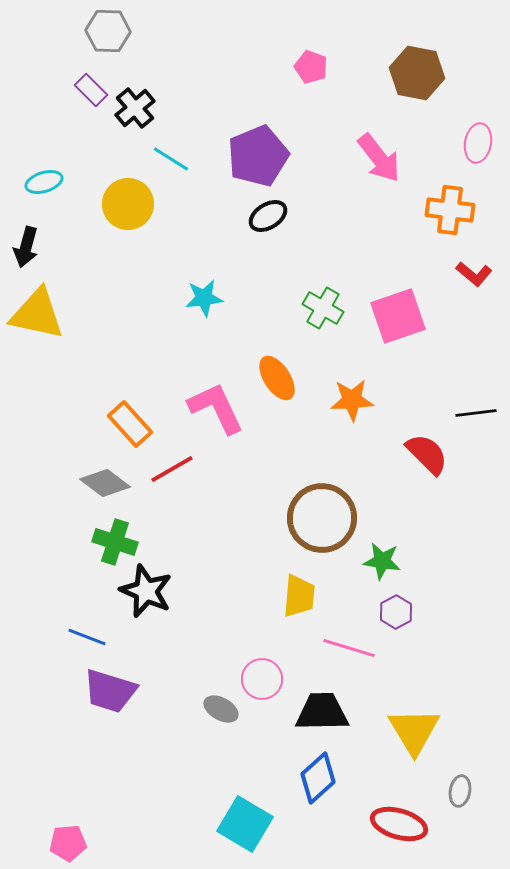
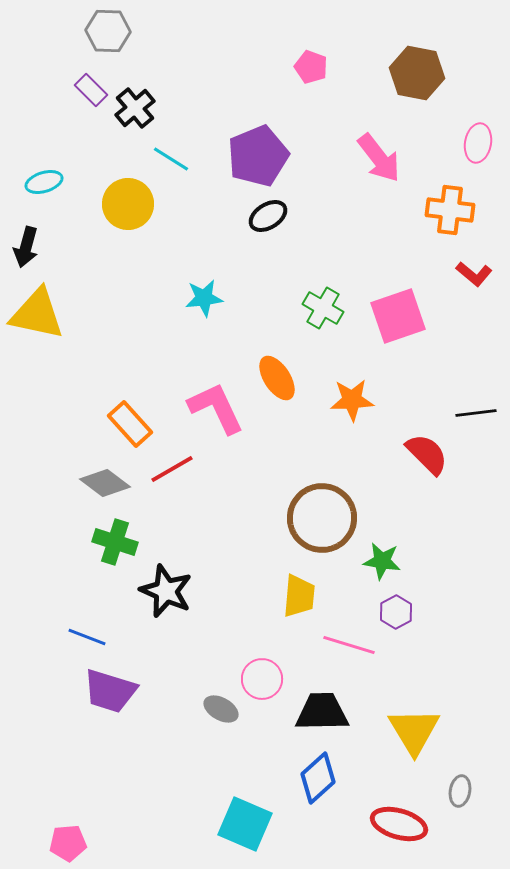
black star at (146, 591): moved 20 px right
pink line at (349, 648): moved 3 px up
cyan square at (245, 824): rotated 8 degrees counterclockwise
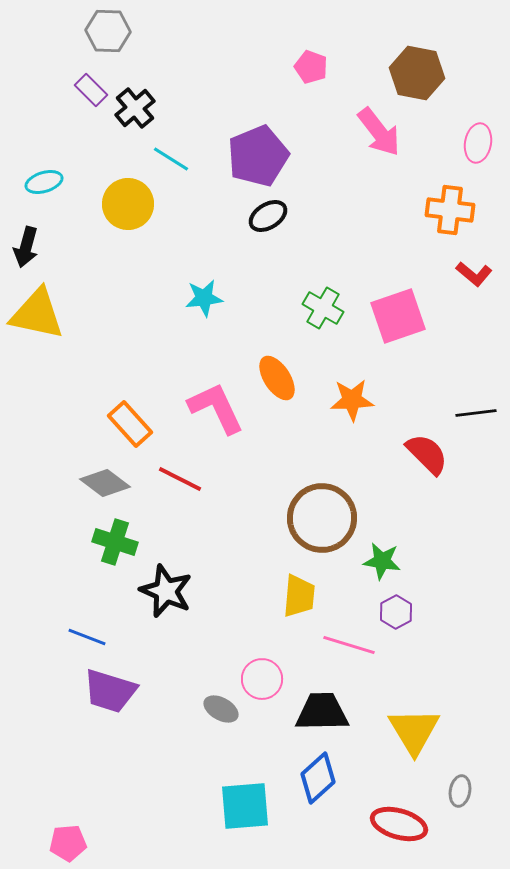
pink arrow at (379, 158): moved 26 px up
red line at (172, 469): moved 8 px right, 10 px down; rotated 57 degrees clockwise
cyan square at (245, 824): moved 18 px up; rotated 28 degrees counterclockwise
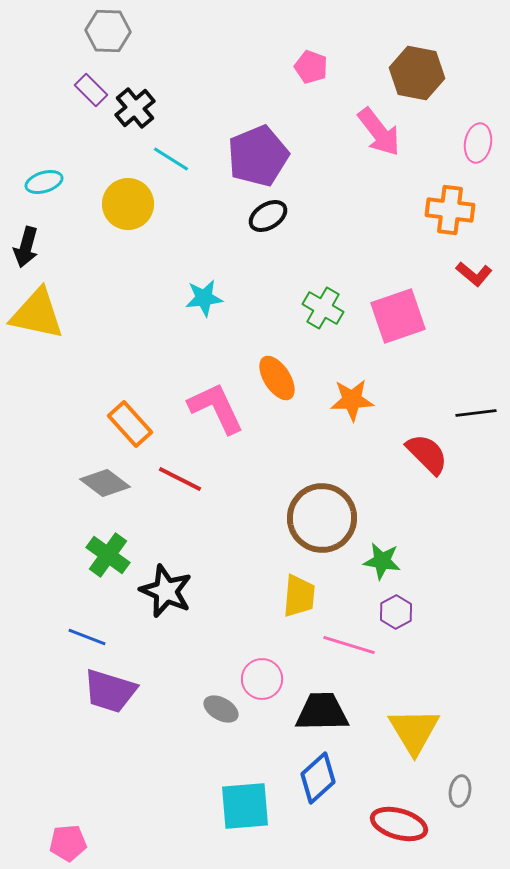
green cross at (115, 542): moved 7 px left, 13 px down; rotated 18 degrees clockwise
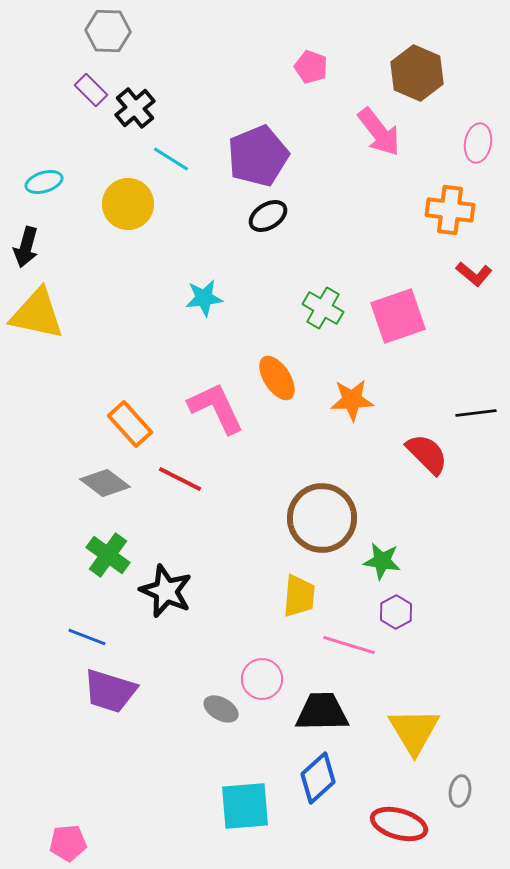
brown hexagon at (417, 73): rotated 12 degrees clockwise
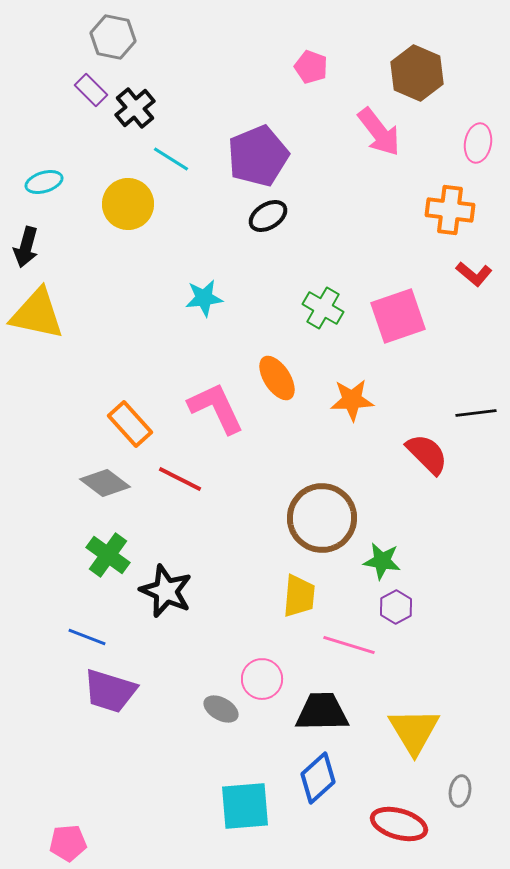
gray hexagon at (108, 31): moved 5 px right, 6 px down; rotated 9 degrees clockwise
purple hexagon at (396, 612): moved 5 px up
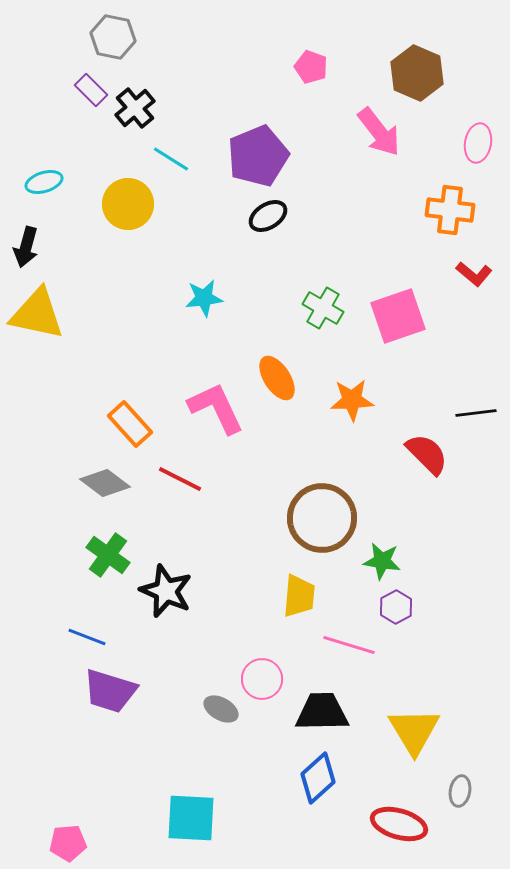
cyan square at (245, 806): moved 54 px left, 12 px down; rotated 8 degrees clockwise
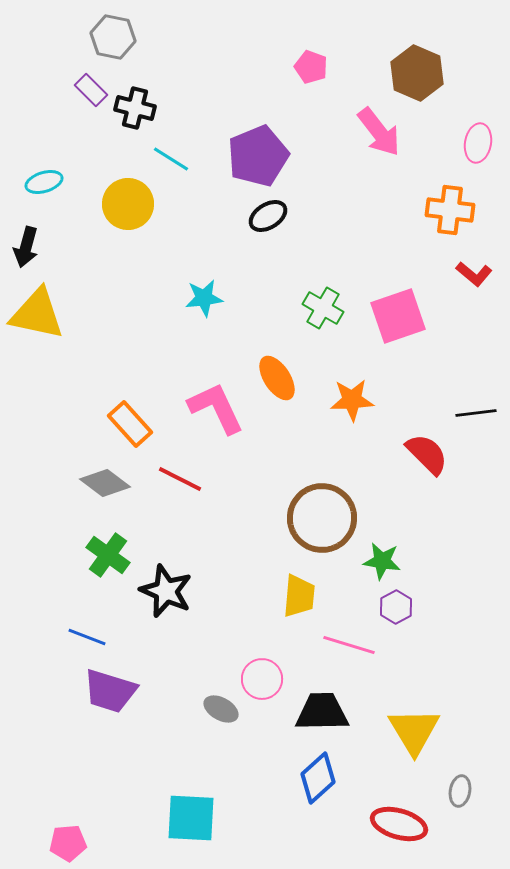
black cross at (135, 108): rotated 36 degrees counterclockwise
